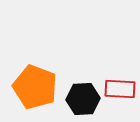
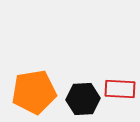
orange pentagon: moved 1 px left, 5 px down; rotated 30 degrees counterclockwise
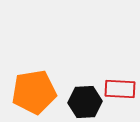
black hexagon: moved 2 px right, 3 px down
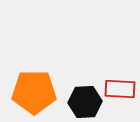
orange pentagon: rotated 9 degrees clockwise
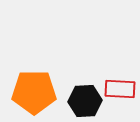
black hexagon: moved 1 px up
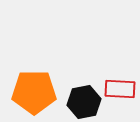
black hexagon: moved 1 px left, 1 px down; rotated 8 degrees counterclockwise
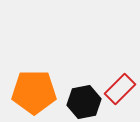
red rectangle: rotated 48 degrees counterclockwise
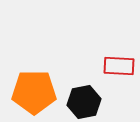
red rectangle: moved 1 px left, 23 px up; rotated 48 degrees clockwise
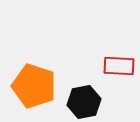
orange pentagon: moved 6 px up; rotated 18 degrees clockwise
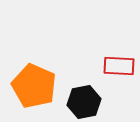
orange pentagon: rotated 6 degrees clockwise
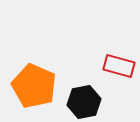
red rectangle: rotated 12 degrees clockwise
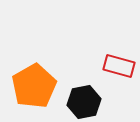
orange pentagon: rotated 18 degrees clockwise
